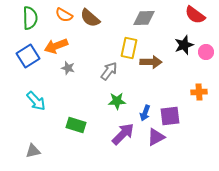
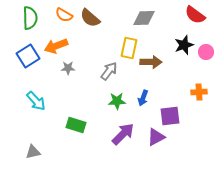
gray star: rotated 16 degrees counterclockwise
blue arrow: moved 2 px left, 15 px up
gray triangle: moved 1 px down
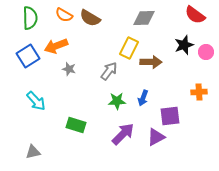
brown semicircle: rotated 10 degrees counterclockwise
yellow rectangle: rotated 15 degrees clockwise
gray star: moved 1 px right, 1 px down; rotated 16 degrees clockwise
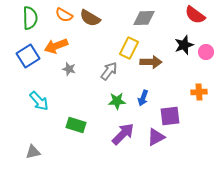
cyan arrow: moved 3 px right
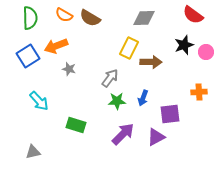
red semicircle: moved 2 px left
gray arrow: moved 1 px right, 7 px down
purple square: moved 2 px up
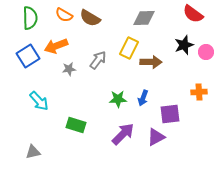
red semicircle: moved 1 px up
gray star: rotated 24 degrees counterclockwise
gray arrow: moved 12 px left, 18 px up
green star: moved 1 px right, 2 px up
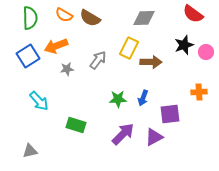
gray star: moved 2 px left
purple triangle: moved 2 px left
gray triangle: moved 3 px left, 1 px up
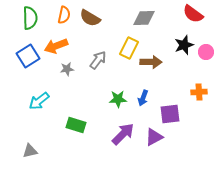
orange semicircle: rotated 108 degrees counterclockwise
cyan arrow: rotated 95 degrees clockwise
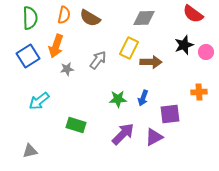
orange arrow: rotated 50 degrees counterclockwise
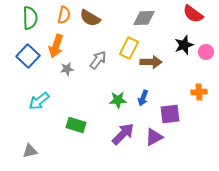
blue square: rotated 15 degrees counterclockwise
green star: moved 1 px down
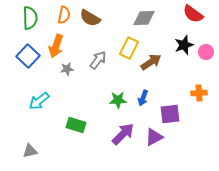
brown arrow: rotated 35 degrees counterclockwise
orange cross: moved 1 px down
